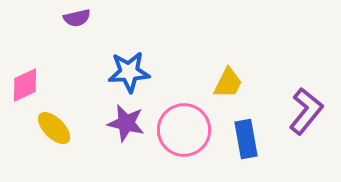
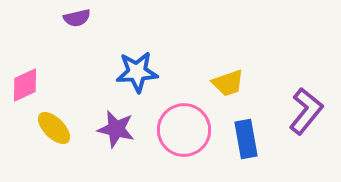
blue star: moved 8 px right
yellow trapezoid: rotated 44 degrees clockwise
purple star: moved 10 px left, 6 px down
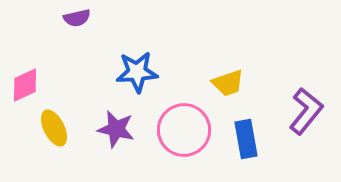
yellow ellipse: rotated 18 degrees clockwise
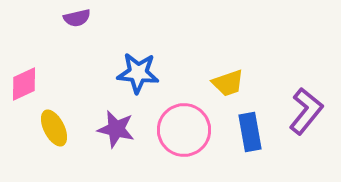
blue star: moved 1 px right, 1 px down; rotated 9 degrees clockwise
pink diamond: moved 1 px left, 1 px up
blue rectangle: moved 4 px right, 7 px up
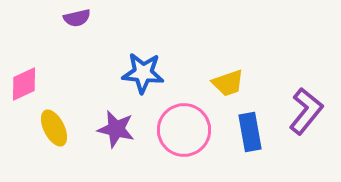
blue star: moved 5 px right
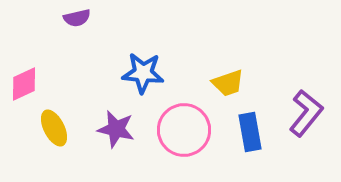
purple L-shape: moved 2 px down
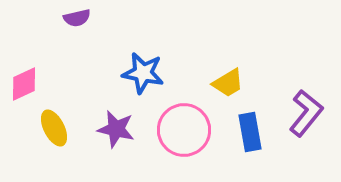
blue star: rotated 6 degrees clockwise
yellow trapezoid: rotated 12 degrees counterclockwise
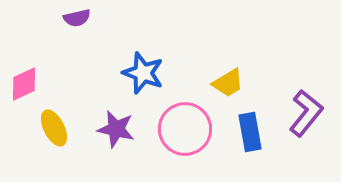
blue star: rotated 9 degrees clockwise
pink circle: moved 1 px right, 1 px up
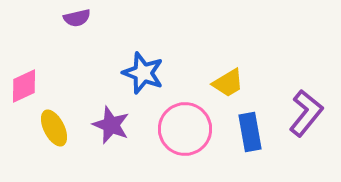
pink diamond: moved 2 px down
purple star: moved 5 px left, 4 px up; rotated 9 degrees clockwise
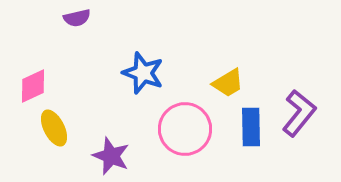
pink diamond: moved 9 px right
purple L-shape: moved 7 px left
purple star: moved 31 px down
blue rectangle: moved 1 px right, 5 px up; rotated 9 degrees clockwise
